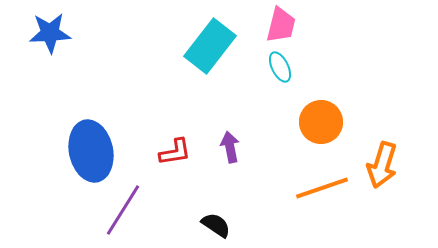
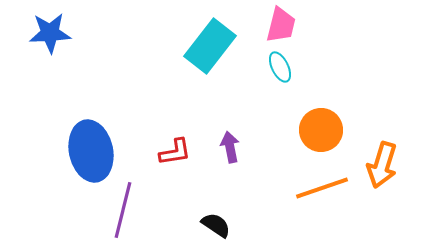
orange circle: moved 8 px down
purple line: rotated 18 degrees counterclockwise
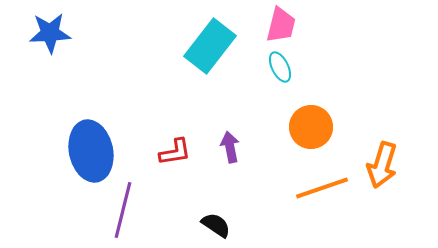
orange circle: moved 10 px left, 3 px up
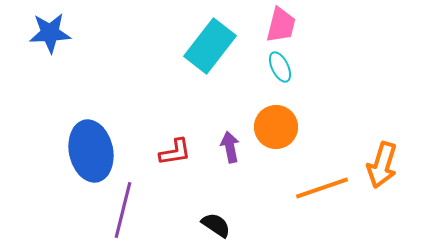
orange circle: moved 35 px left
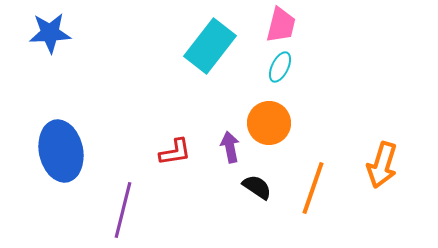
cyan ellipse: rotated 52 degrees clockwise
orange circle: moved 7 px left, 4 px up
blue ellipse: moved 30 px left
orange line: moved 9 px left; rotated 52 degrees counterclockwise
black semicircle: moved 41 px right, 38 px up
